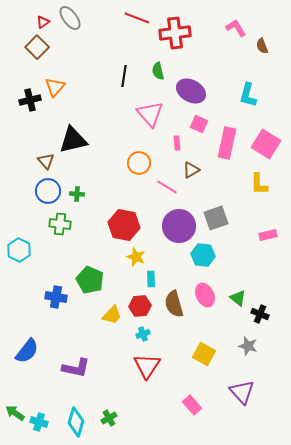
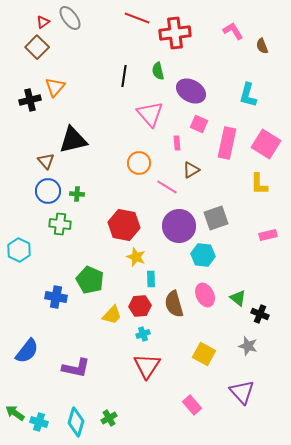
pink L-shape at (236, 28): moved 3 px left, 3 px down
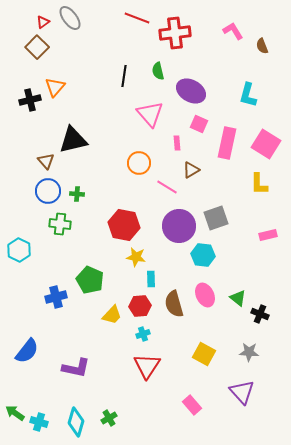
yellow star at (136, 257): rotated 12 degrees counterclockwise
blue cross at (56, 297): rotated 25 degrees counterclockwise
gray star at (248, 346): moved 1 px right, 6 px down; rotated 12 degrees counterclockwise
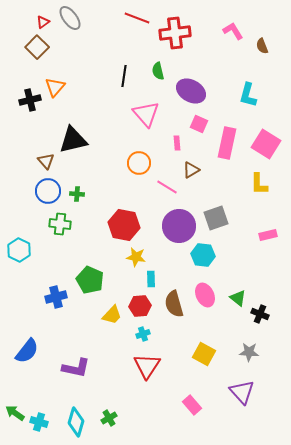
pink triangle at (150, 114): moved 4 px left
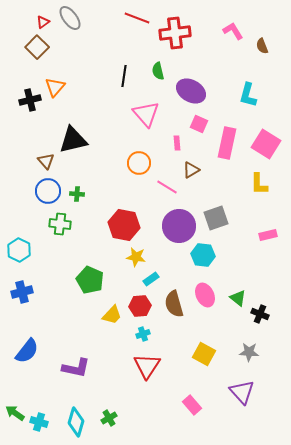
cyan rectangle at (151, 279): rotated 56 degrees clockwise
blue cross at (56, 297): moved 34 px left, 5 px up
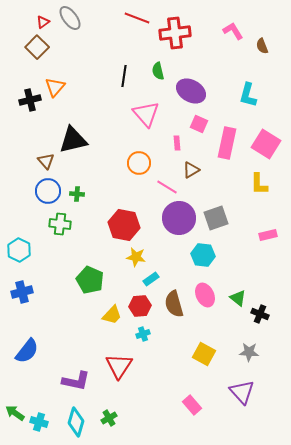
purple circle at (179, 226): moved 8 px up
red triangle at (147, 366): moved 28 px left
purple L-shape at (76, 368): moved 13 px down
